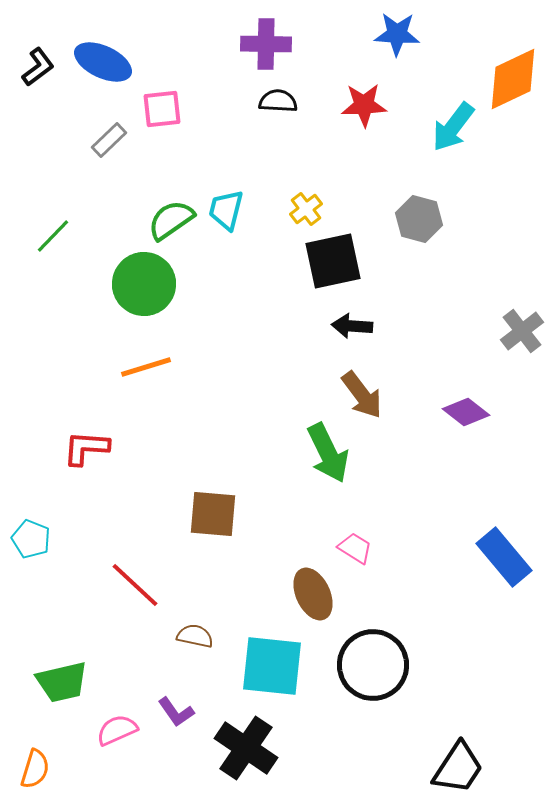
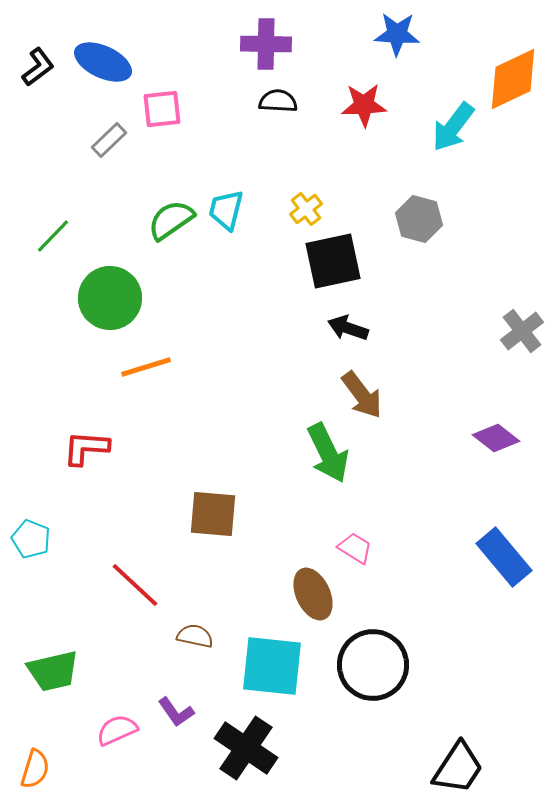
green circle: moved 34 px left, 14 px down
black arrow: moved 4 px left, 2 px down; rotated 15 degrees clockwise
purple diamond: moved 30 px right, 26 px down
green trapezoid: moved 9 px left, 11 px up
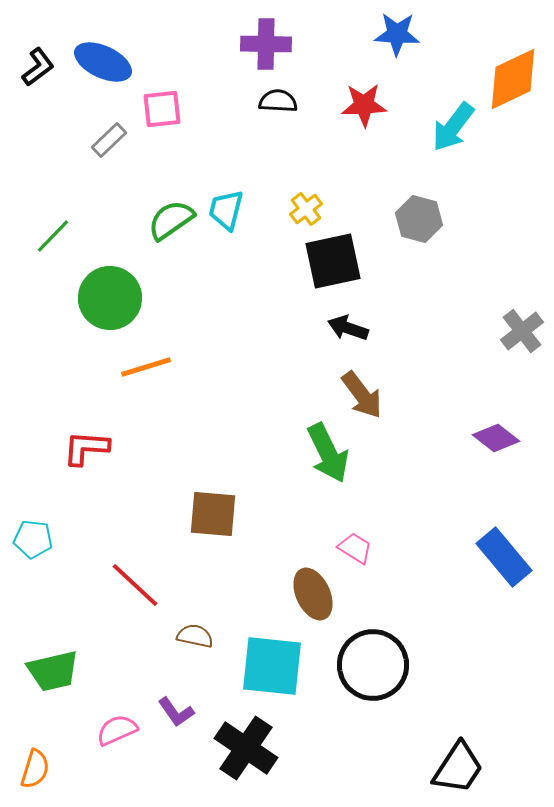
cyan pentagon: moved 2 px right; rotated 15 degrees counterclockwise
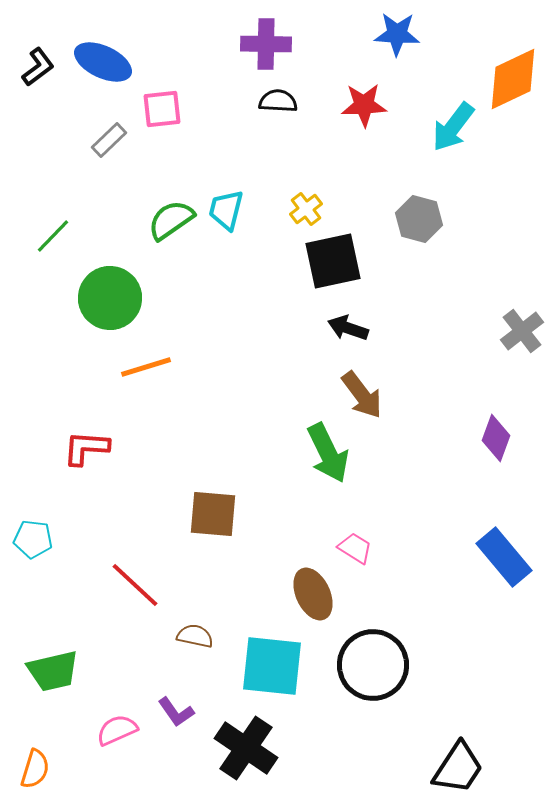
purple diamond: rotated 72 degrees clockwise
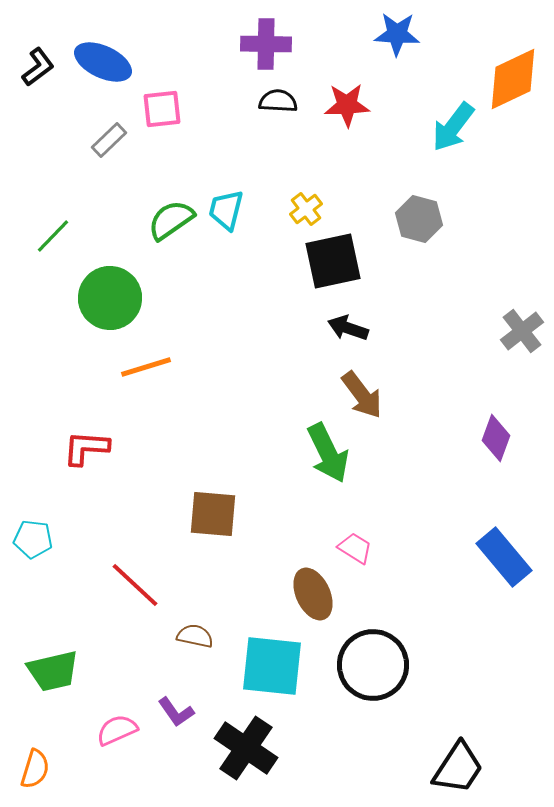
red star: moved 17 px left
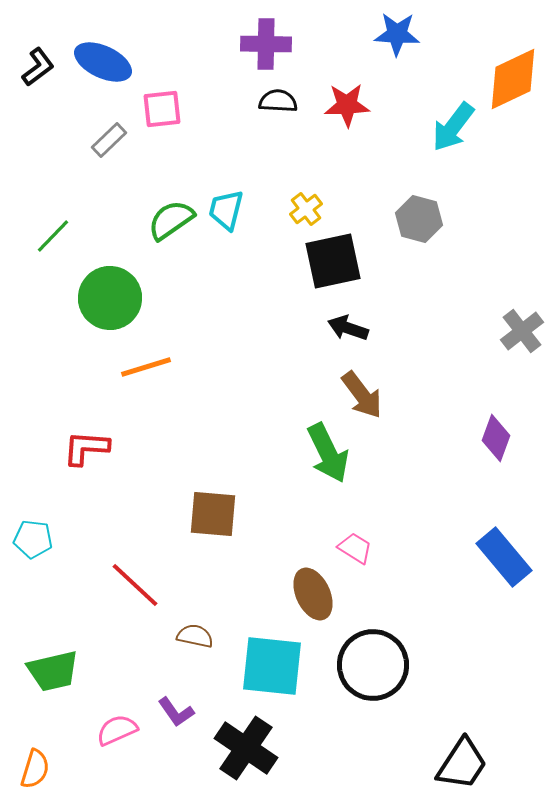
black trapezoid: moved 4 px right, 4 px up
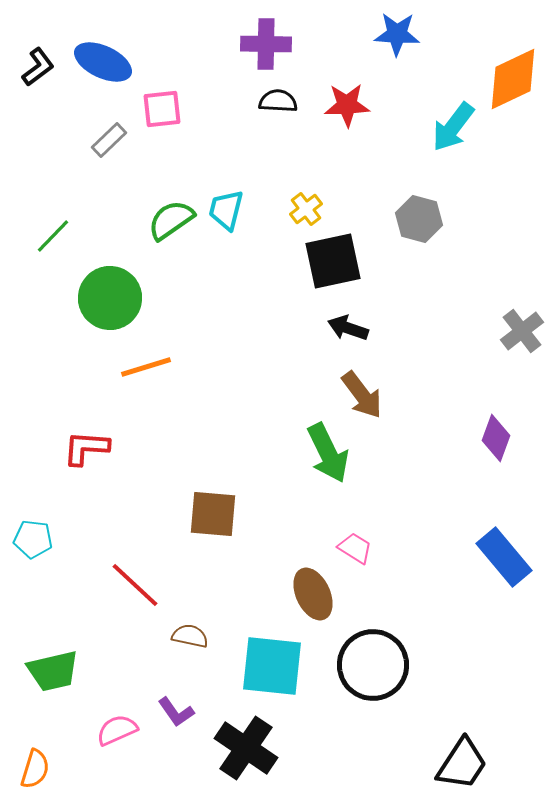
brown semicircle: moved 5 px left
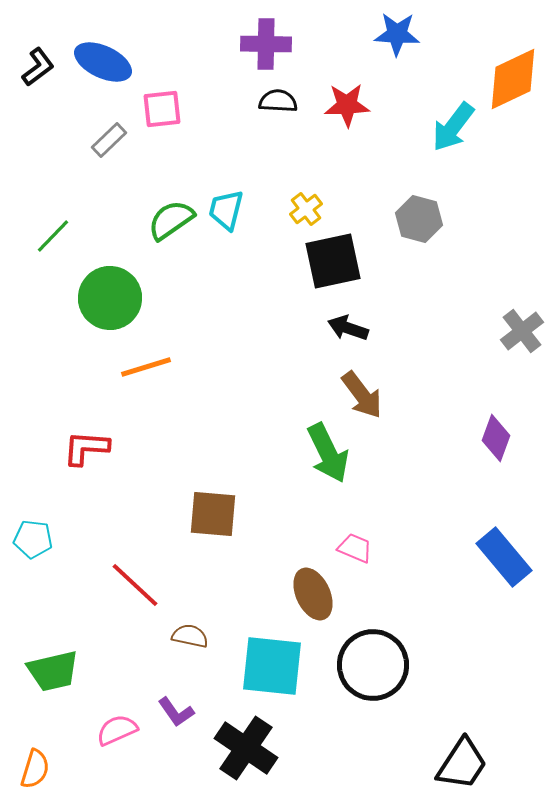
pink trapezoid: rotated 9 degrees counterclockwise
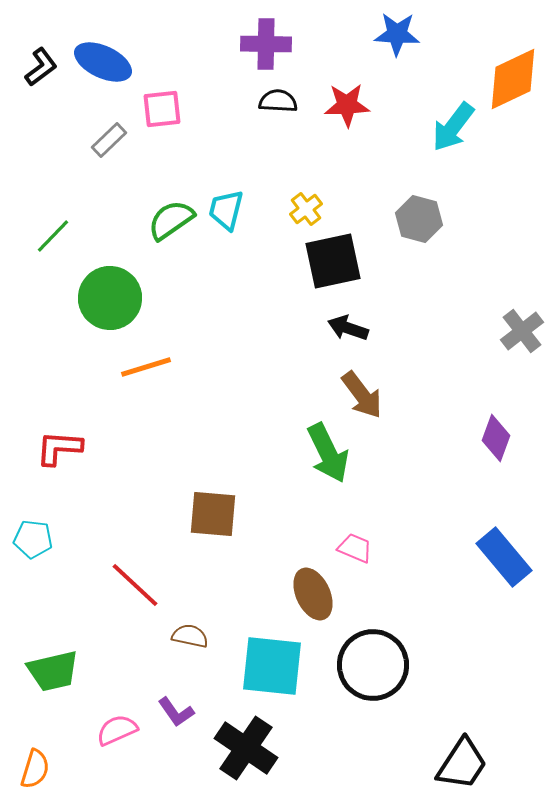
black L-shape: moved 3 px right
red L-shape: moved 27 px left
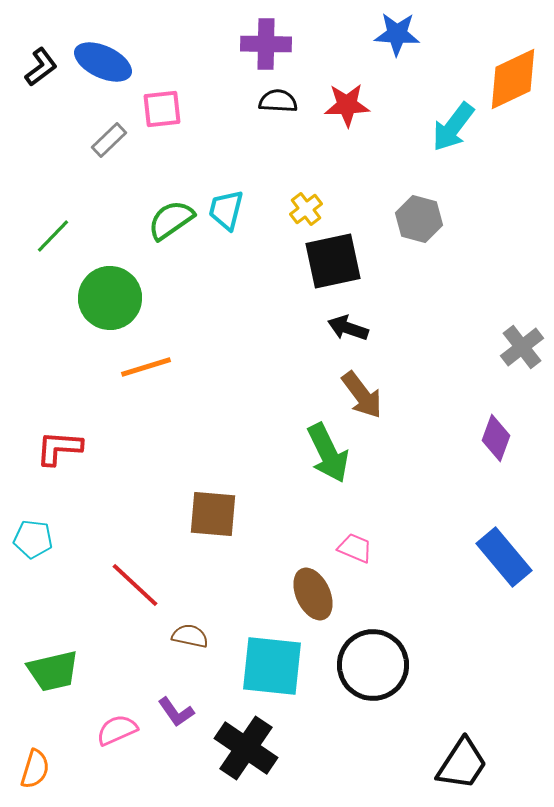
gray cross: moved 16 px down
